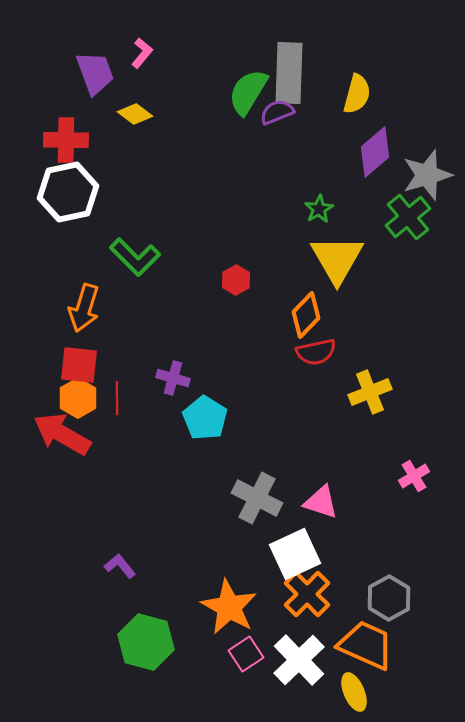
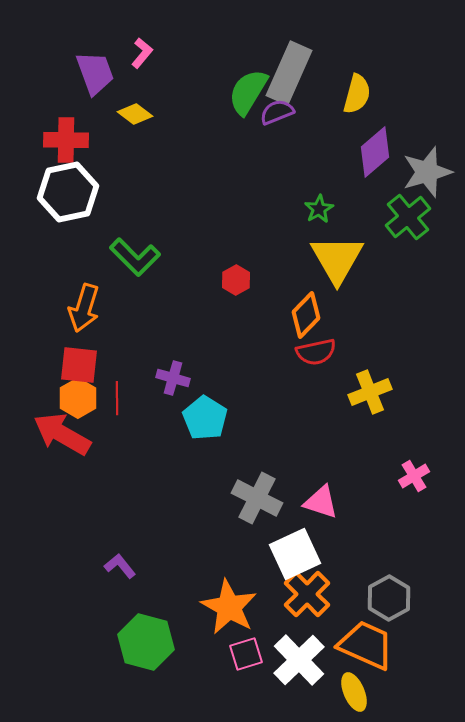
gray rectangle: rotated 22 degrees clockwise
gray star: moved 3 px up
pink square: rotated 16 degrees clockwise
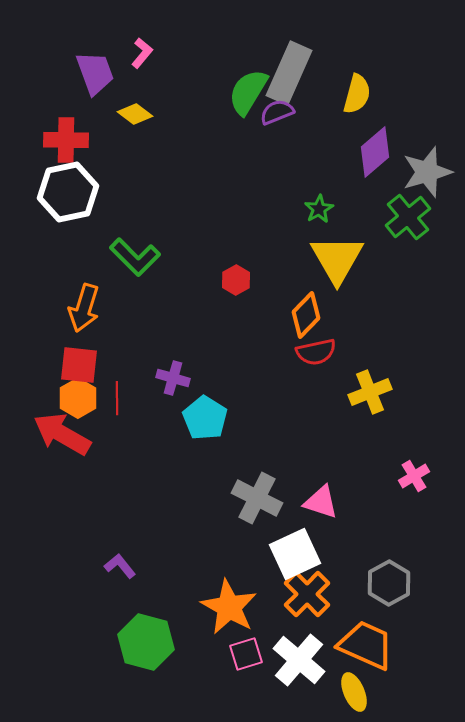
gray hexagon: moved 15 px up
white cross: rotated 6 degrees counterclockwise
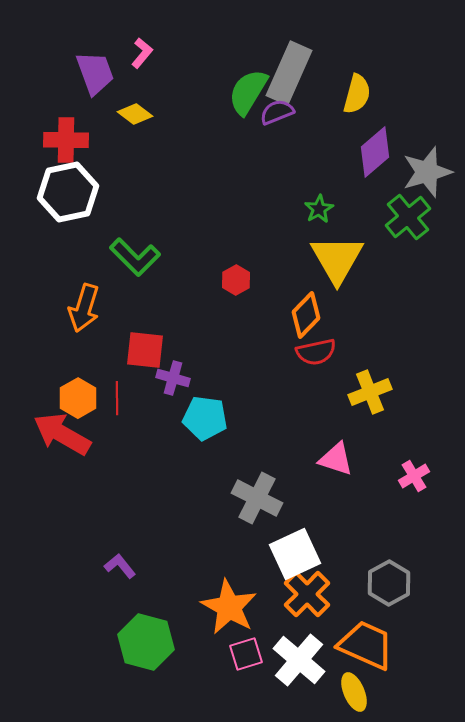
red square: moved 66 px right, 15 px up
cyan pentagon: rotated 24 degrees counterclockwise
pink triangle: moved 15 px right, 43 px up
